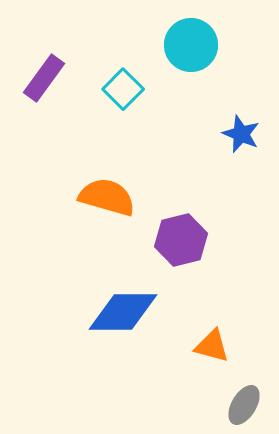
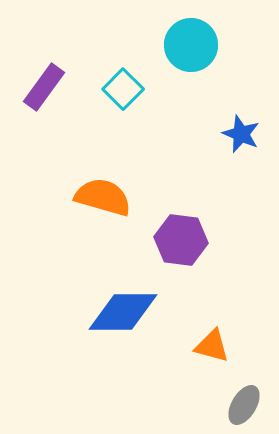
purple rectangle: moved 9 px down
orange semicircle: moved 4 px left
purple hexagon: rotated 21 degrees clockwise
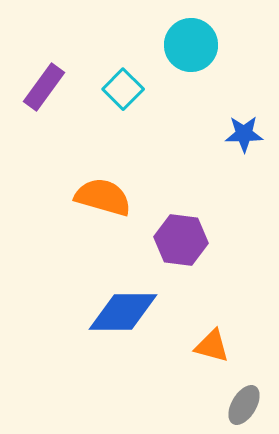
blue star: moved 3 px right; rotated 24 degrees counterclockwise
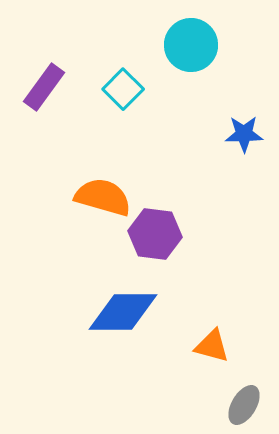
purple hexagon: moved 26 px left, 6 px up
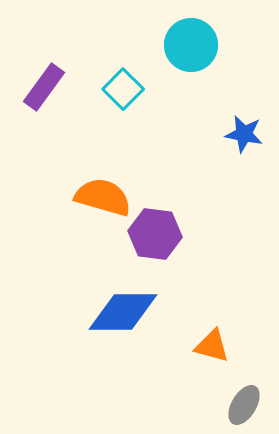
blue star: rotated 12 degrees clockwise
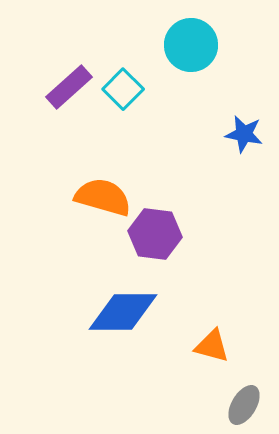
purple rectangle: moved 25 px right; rotated 12 degrees clockwise
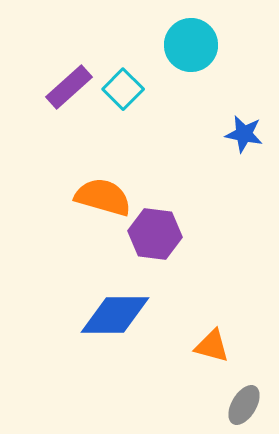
blue diamond: moved 8 px left, 3 px down
